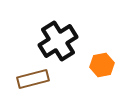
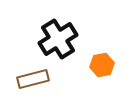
black cross: moved 2 px up
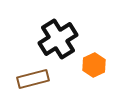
orange hexagon: moved 8 px left; rotated 15 degrees counterclockwise
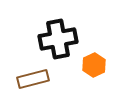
black cross: rotated 21 degrees clockwise
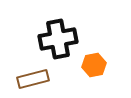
orange hexagon: rotated 15 degrees clockwise
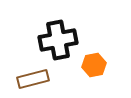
black cross: moved 1 px down
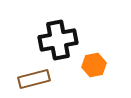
brown rectangle: moved 1 px right
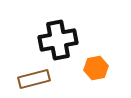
orange hexagon: moved 2 px right, 3 px down
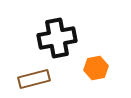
black cross: moved 1 px left, 2 px up
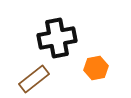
brown rectangle: rotated 24 degrees counterclockwise
